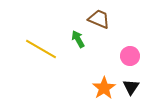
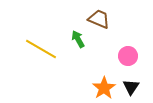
pink circle: moved 2 px left
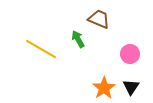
pink circle: moved 2 px right, 2 px up
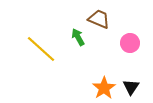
green arrow: moved 2 px up
yellow line: rotated 12 degrees clockwise
pink circle: moved 11 px up
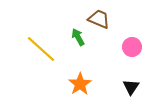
pink circle: moved 2 px right, 4 px down
orange star: moved 24 px left, 4 px up
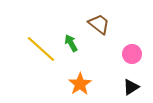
brown trapezoid: moved 5 px down; rotated 15 degrees clockwise
green arrow: moved 7 px left, 6 px down
pink circle: moved 7 px down
black triangle: rotated 24 degrees clockwise
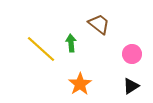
green arrow: rotated 24 degrees clockwise
black triangle: moved 1 px up
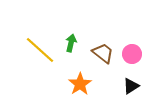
brown trapezoid: moved 4 px right, 29 px down
green arrow: rotated 18 degrees clockwise
yellow line: moved 1 px left, 1 px down
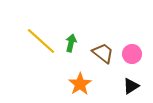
yellow line: moved 1 px right, 9 px up
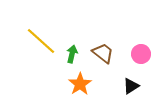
green arrow: moved 1 px right, 11 px down
pink circle: moved 9 px right
